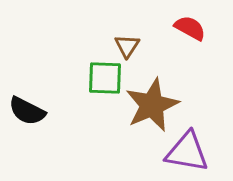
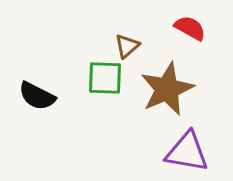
brown triangle: rotated 16 degrees clockwise
brown star: moved 15 px right, 16 px up
black semicircle: moved 10 px right, 15 px up
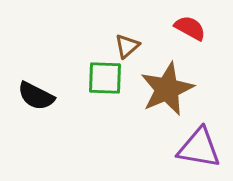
black semicircle: moved 1 px left
purple triangle: moved 12 px right, 4 px up
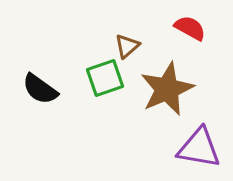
green square: rotated 21 degrees counterclockwise
black semicircle: moved 4 px right, 7 px up; rotated 9 degrees clockwise
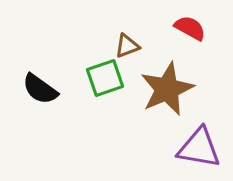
brown triangle: rotated 20 degrees clockwise
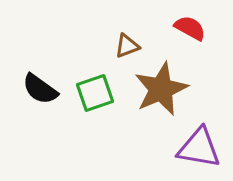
green square: moved 10 px left, 15 px down
brown star: moved 6 px left
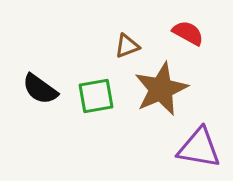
red semicircle: moved 2 px left, 5 px down
green square: moved 1 px right, 3 px down; rotated 9 degrees clockwise
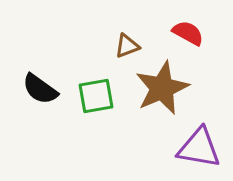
brown star: moved 1 px right, 1 px up
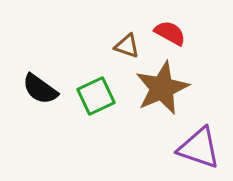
red semicircle: moved 18 px left
brown triangle: rotated 40 degrees clockwise
green square: rotated 15 degrees counterclockwise
purple triangle: rotated 9 degrees clockwise
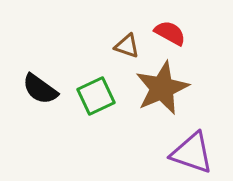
purple triangle: moved 7 px left, 5 px down
